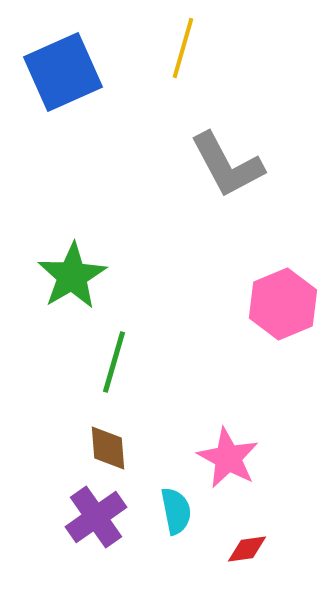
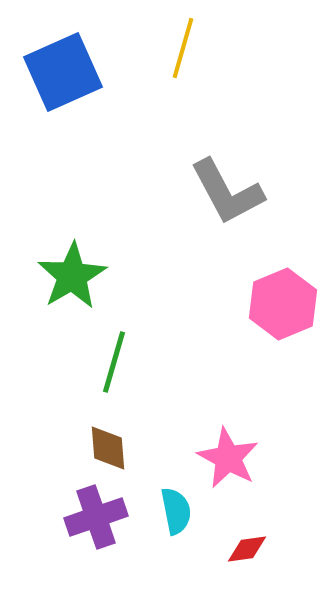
gray L-shape: moved 27 px down
purple cross: rotated 16 degrees clockwise
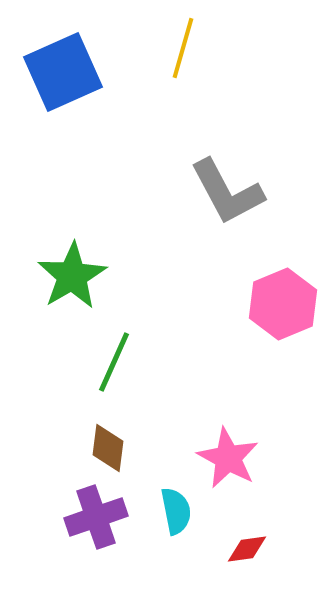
green line: rotated 8 degrees clockwise
brown diamond: rotated 12 degrees clockwise
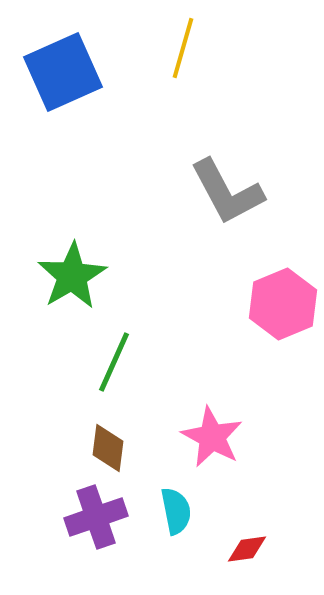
pink star: moved 16 px left, 21 px up
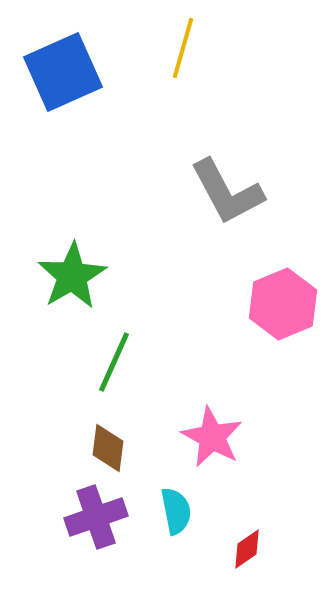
red diamond: rotated 27 degrees counterclockwise
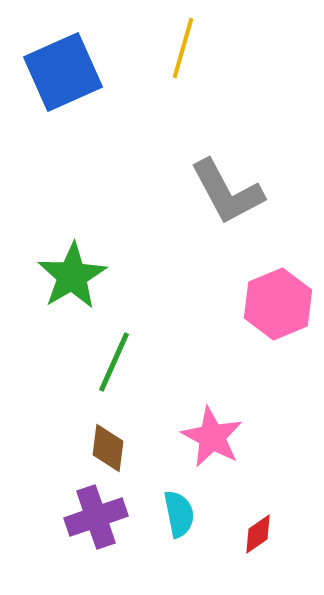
pink hexagon: moved 5 px left
cyan semicircle: moved 3 px right, 3 px down
red diamond: moved 11 px right, 15 px up
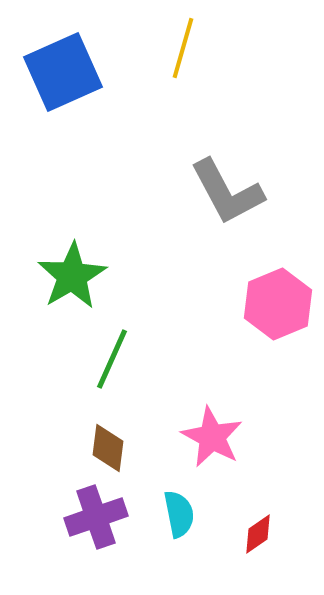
green line: moved 2 px left, 3 px up
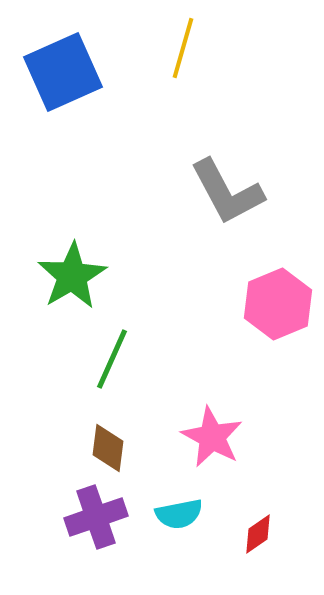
cyan semicircle: rotated 90 degrees clockwise
